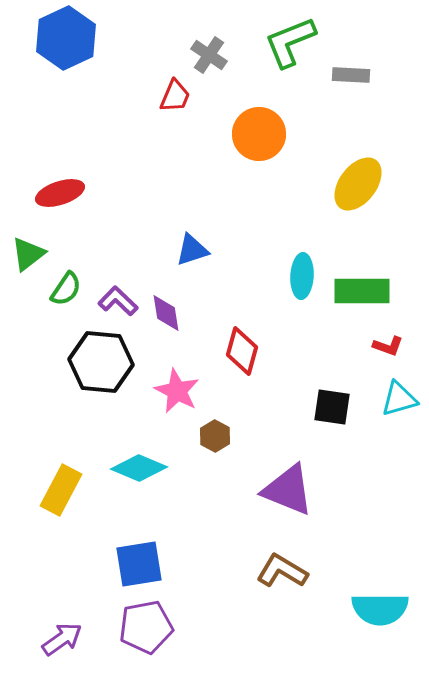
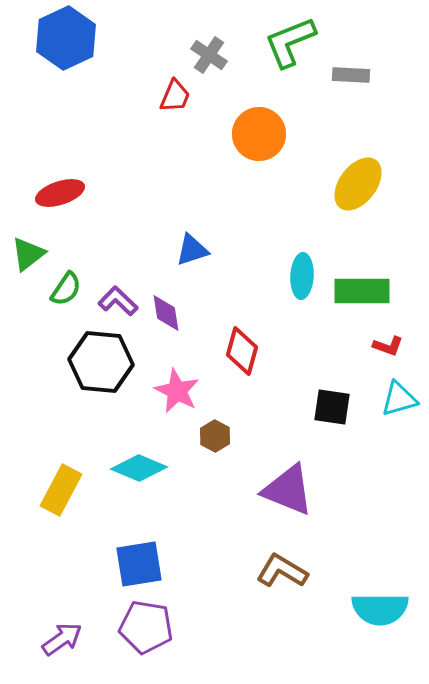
purple pentagon: rotated 20 degrees clockwise
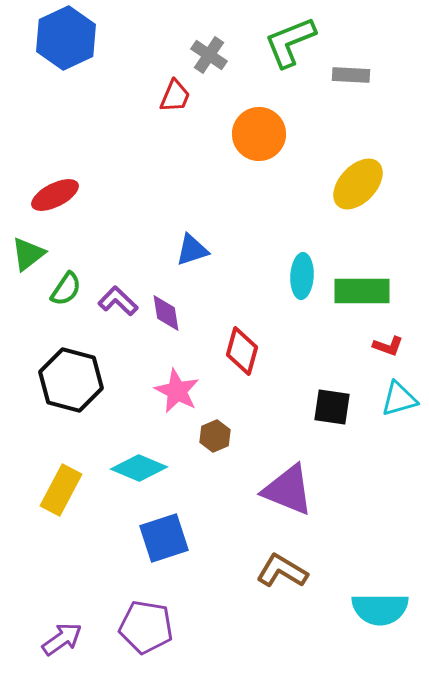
yellow ellipse: rotated 6 degrees clockwise
red ellipse: moved 5 px left, 2 px down; rotated 9 degrees counterclockwise
black hexagon: moved 30 px left, 18 px down; rotated 10 degrees clockwise
brown hexagon: rotated 8 degrees clockwise
blue square: moved 25 px right, 26 px up; rotated 9 degrees counterclockwise
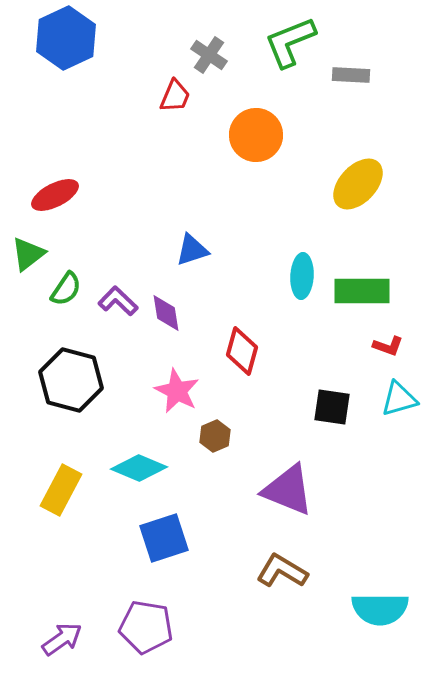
orange circle: moved 3 px left, 1 px down
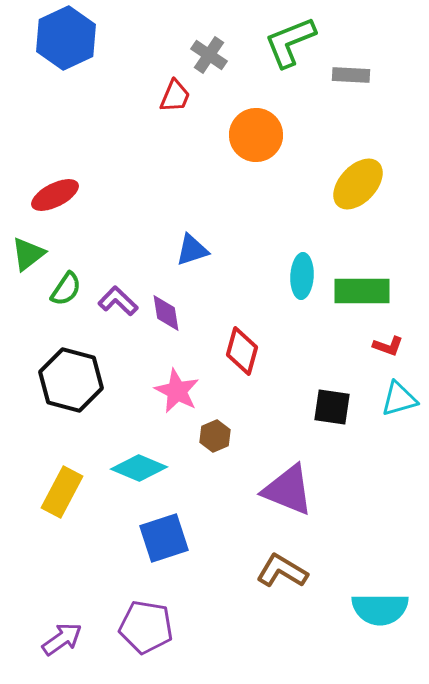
yellow rectangle: moved 1 px right, 2 px down
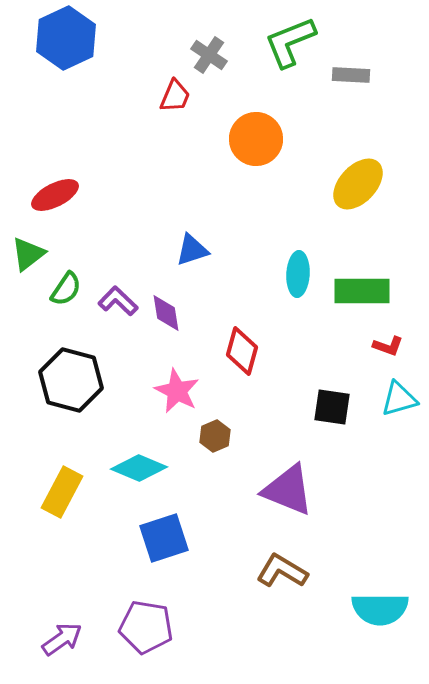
orange circle: moved 4 px down
cyan ellipse: moved 4 px left, 2 px up
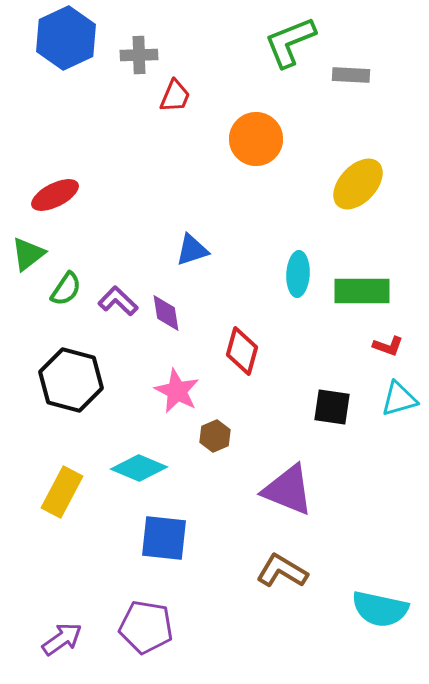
gray cross: moved 70 px left; rotated 36 degrees counterclockwise
blue square: rotated 24 degrees clockwise
cyan semicircle: rotated 12 degrees clockwise
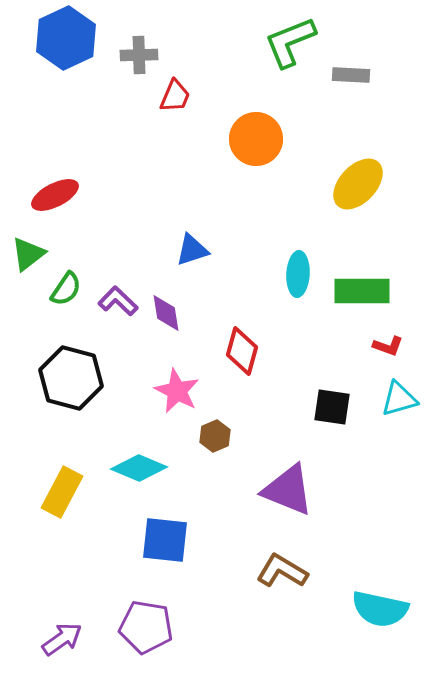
black hexagon: moved 2 px up
blue square: moved 1 px right, 2 px down
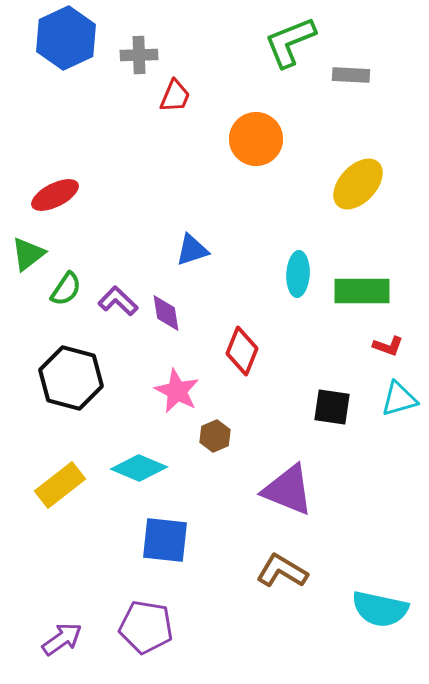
red diamond: rotated 6 degrees clockwise
yellow rectangle: moved 2 px left, 7 px up; rotated 24 degrees clockwise
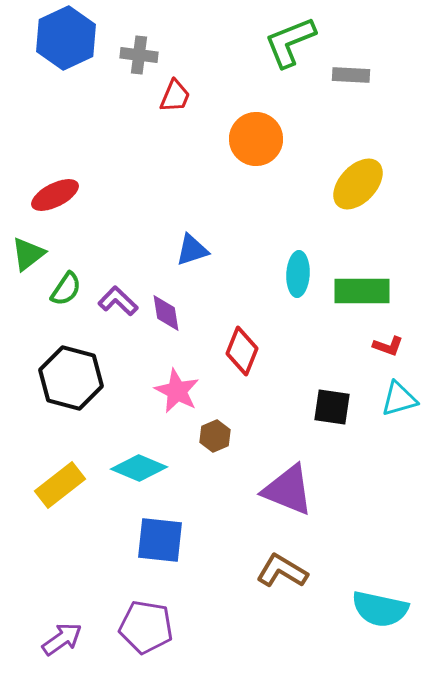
gray cross: rotated 9 degrees clockwise
blue square: moved 5 px left
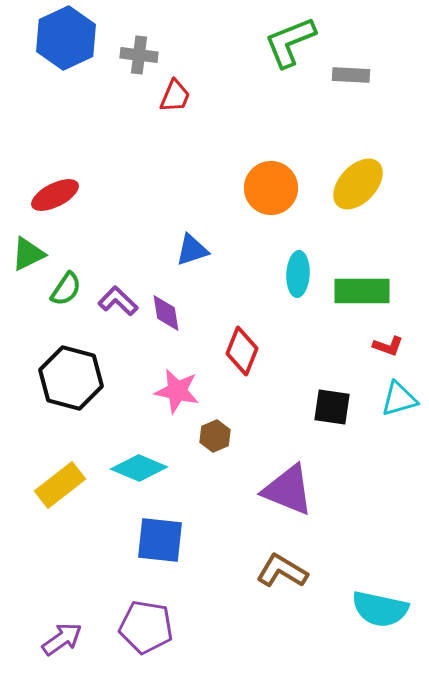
orange circle: moved 15 px right, 49 px down
green triangle: rotated 12 degrees clockwise
pink star: rotated 15 degrees counterclockwise
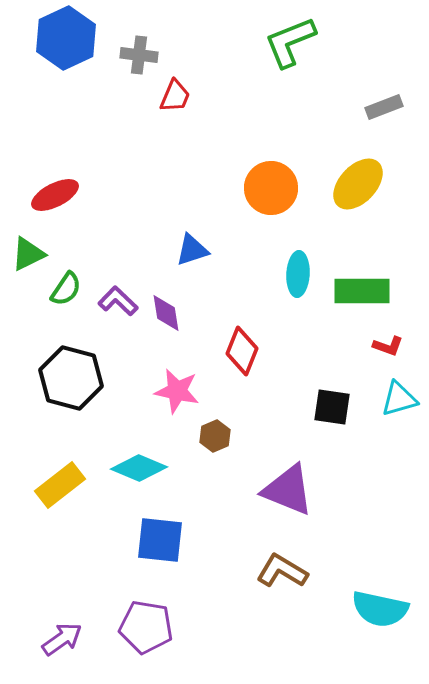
gray rectangle: moved 33 px right, 32 px down; rotated 24 degrees counterclockwise
